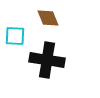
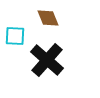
black cross: rotated 32 degrees clockwise
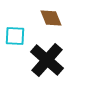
brown diamond: moved 3 px right
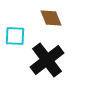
black cross: rotated 12 degrees clockwise
